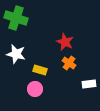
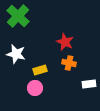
green cross: moved 2 px right, 2 px up; rotated 25 degrees clockwise
orange cross: rotated 24 degrees counterclockwise
yellow rectangle: rotated 32 degrees counterclockwise
pink circle: moved 1 px up
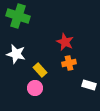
green cross: rotated 25 degrees counterclockwise
orange cross: rotated 24 degrees counterclockwise
yellow rectangle: rotated 64 degrees clockwise
white rectangle: moved 1 px down; rotated 24 degrees clockwise
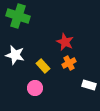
white star: moved 1 px left, 1 px down
orange cross: rotated 16 degrees counterclockwise
yellow rectangle: moved 3 px right, 4 px up
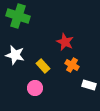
orange cross: moved 3 px right, 2 px down; rotated 32 degrees counterclockwise
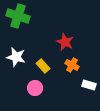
white star: moved 1 px right, 2 px down
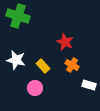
white star: moved 3 px down
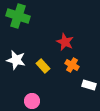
pink circle: moved 3 px left, 13 px down
